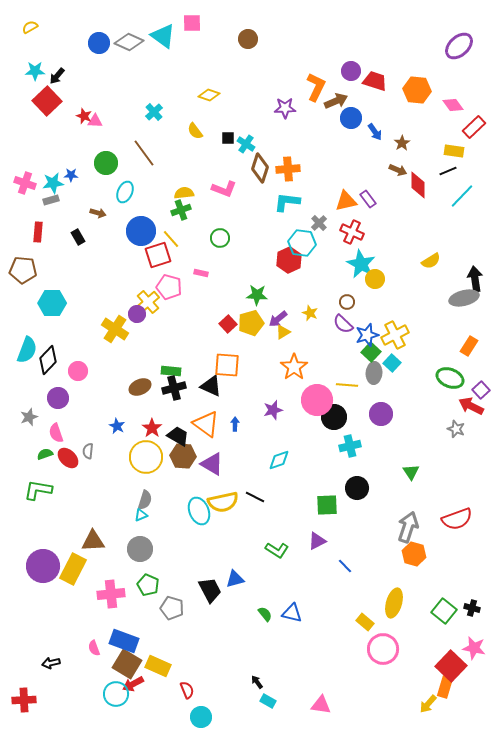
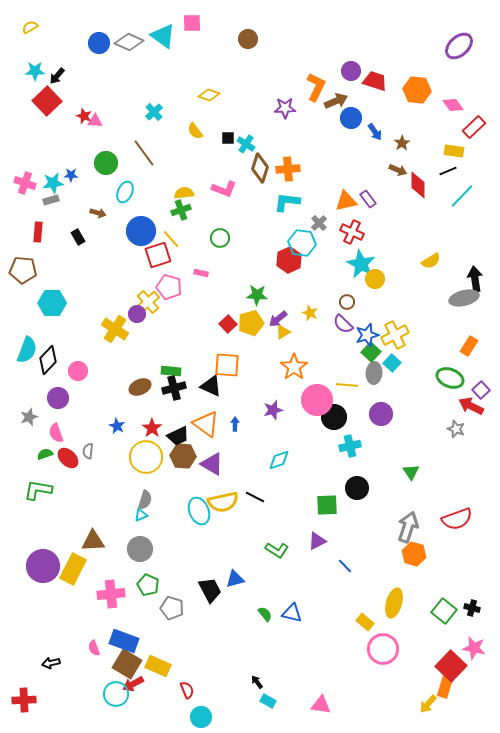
black trapezoid at (178, 436): rotated 125 degrees clockwise
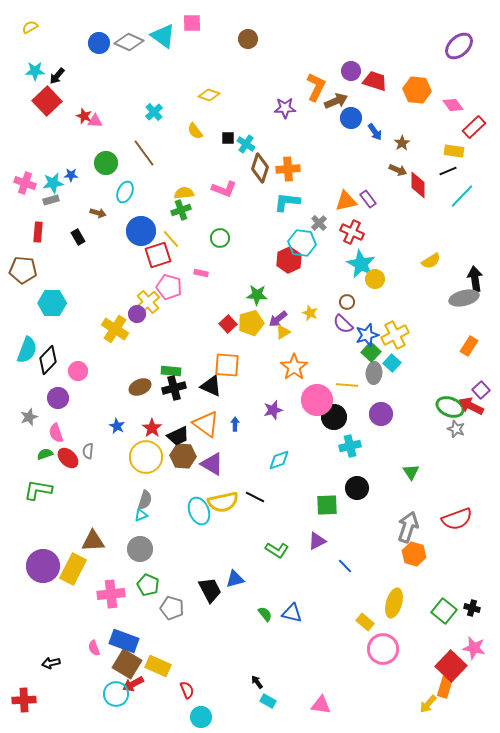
green ellipse at (450, 378): moved 29 px down
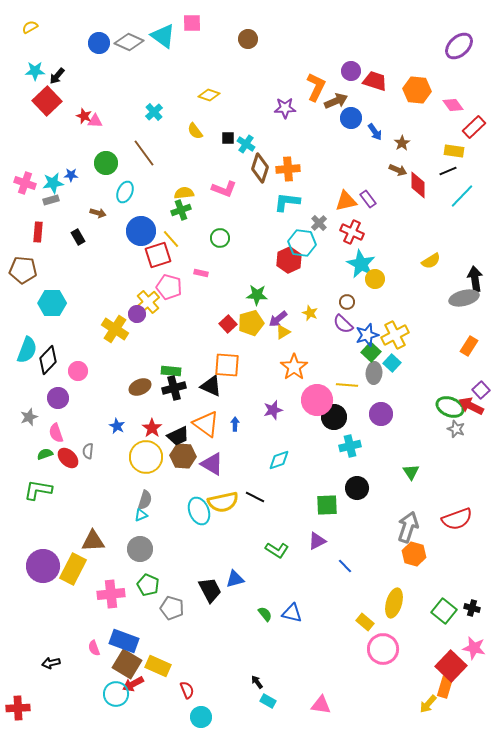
red cross at (24, 700): moved 6 px left, 8 px down
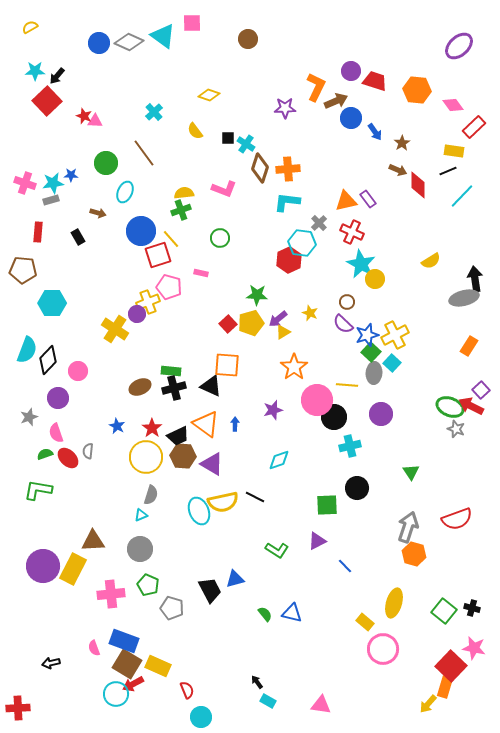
yellow cross at (148, 302): rotated 20 degrees clockwise
gray semicircle at (145, 500): moved 6 px right, 5 px up
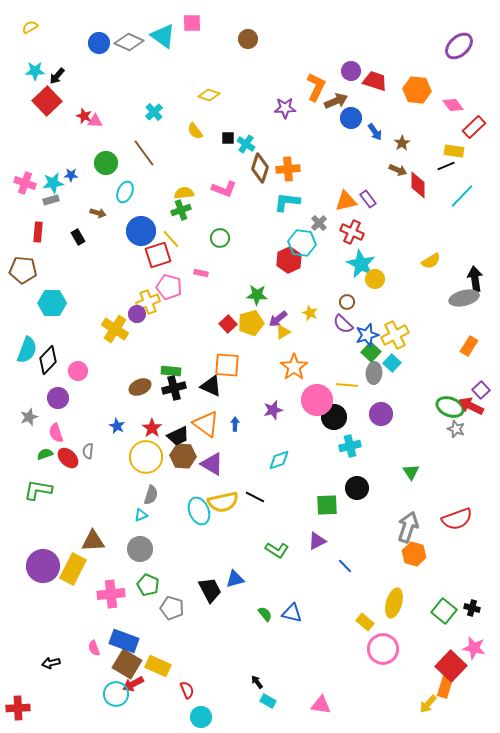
black line at (448, 171): moved 2 px left, 5 px up
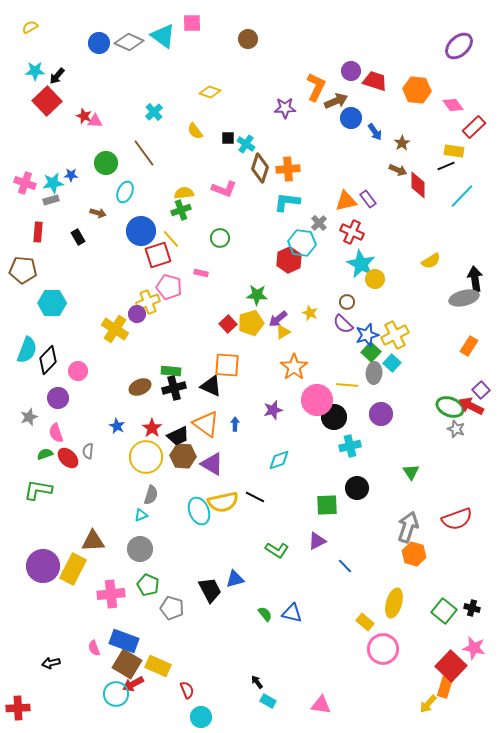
yellow diamond at (209, 95): moved 1 px right, 3 px up
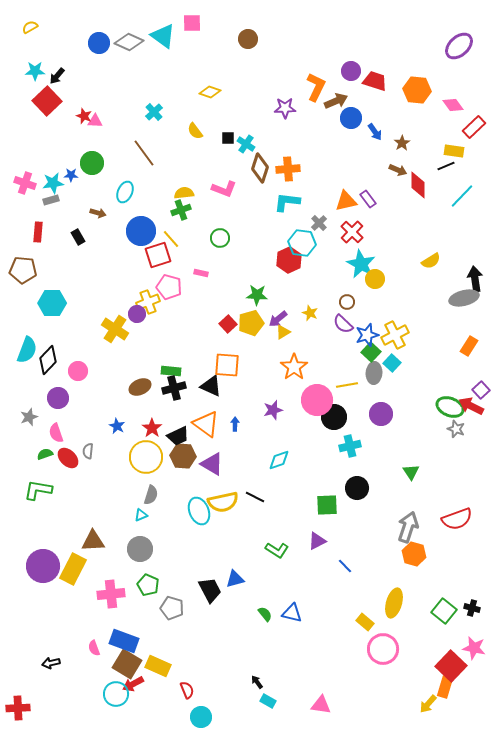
green circle at (106, 163): moved 14 px left
red cross at (352, 232): rotated 20 degrees clockwise
yellow line at (347, 385): rotated 15 degrees counterclockwise
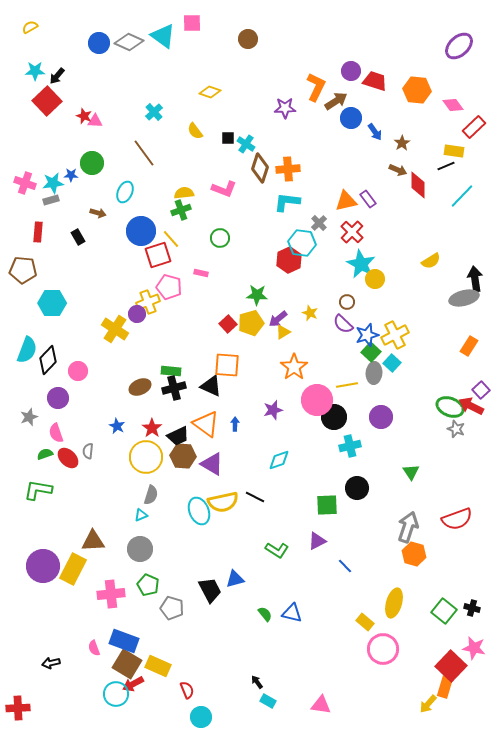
brown arrow at (336, 101): rotated 10 degrees counterclockwise
purple circle at (381, 414): moved 3 px down
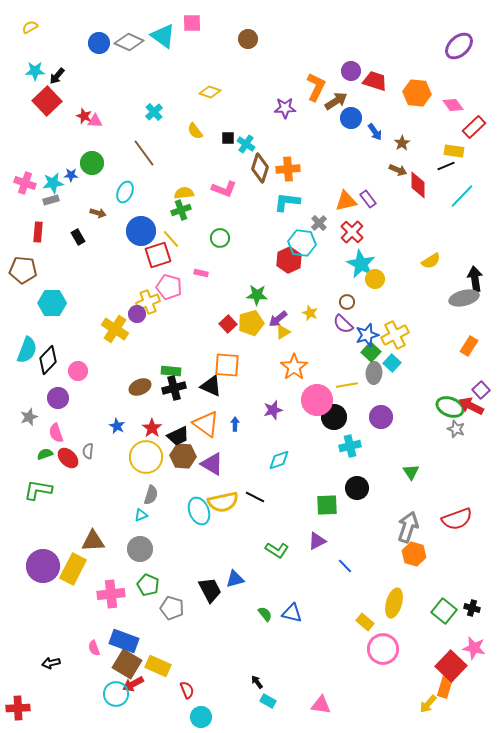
orange hexagon at (417, 90): moved 3 px down
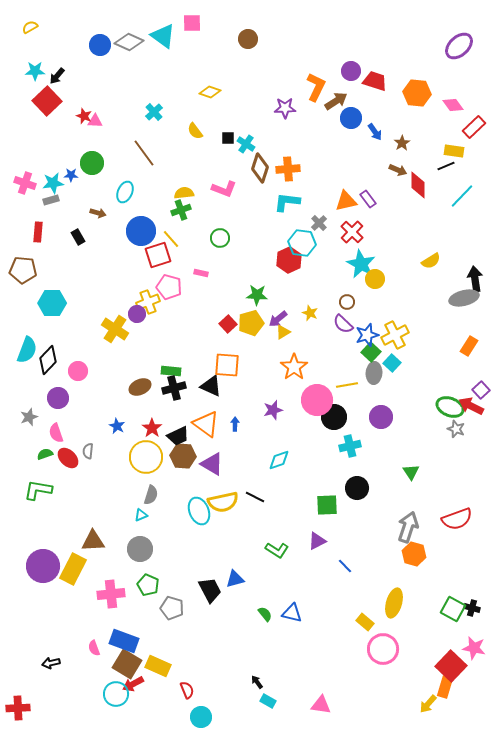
blue circle at (99, 43): moved 1 px right, 2 px down
green square at (444, 611): moved 9 px right, 2 px up; rotated 10 degrees counterclockwise
